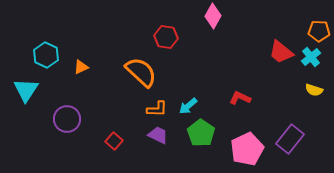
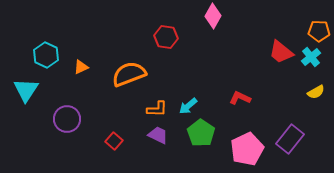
orange semicircle: moved 12 px left, 2 px down; rotated 64 degrees counterclockwise
yellow semicircle: moved 2 px right, 2 px down; rotated 48 degrees counterclockwise
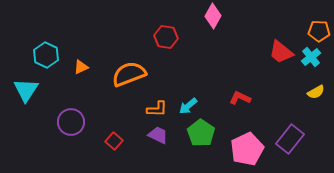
purple circle: moved 4 px right, 3 px down
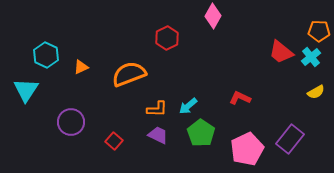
red hexagon: moved 1 px right, 1 px down; rotated 25 degrees clockwise
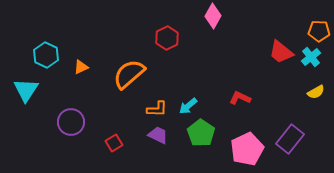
orange semicircle: rotated 20 degrees counterclockwise
red square: moved 2 px down; rotated 18 degrees clockwise
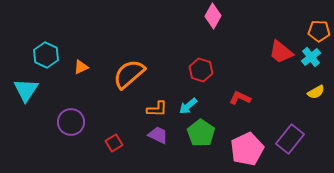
red hexagon: moved 34 px right, 32 px down; rotated 15 degrees counterclockwise
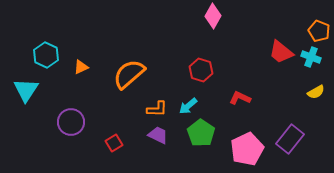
orange pentagon: rotated 20 degrees clockwise
cyan cross: rotated 30 degrees counterclockwise
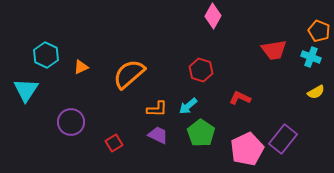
red trapezoid: moved 7 px left, 2 px up; rotated 48 degrees counterclockwise
purple rectangle: moved 7 px left
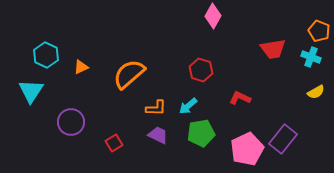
red trapezoid: moved 1 px left, 1 px up
cyan triangle: moved 5 px right, 1 px down
orange L-shape: moved 1 px left, 1 px up
green pentagon: rotated 28 degrees clockwise
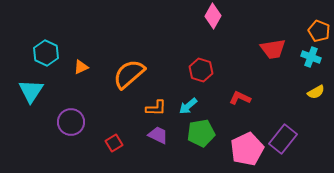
cyan hexagon: moved 2 px up
